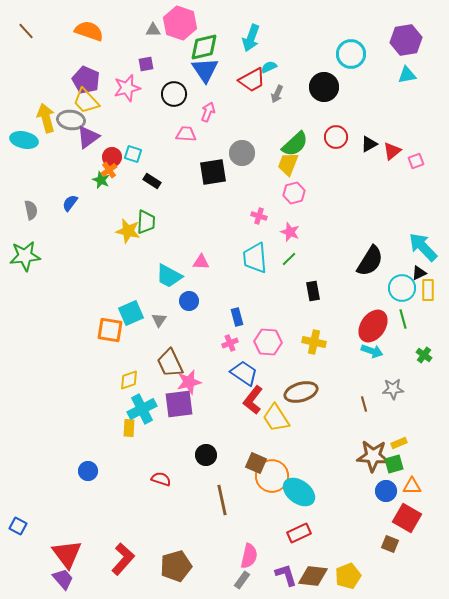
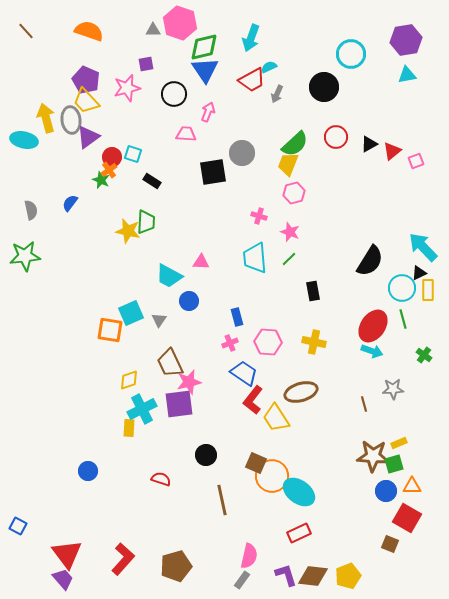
gray ellipse at (71, 120): rotated 76 degrees clockwise
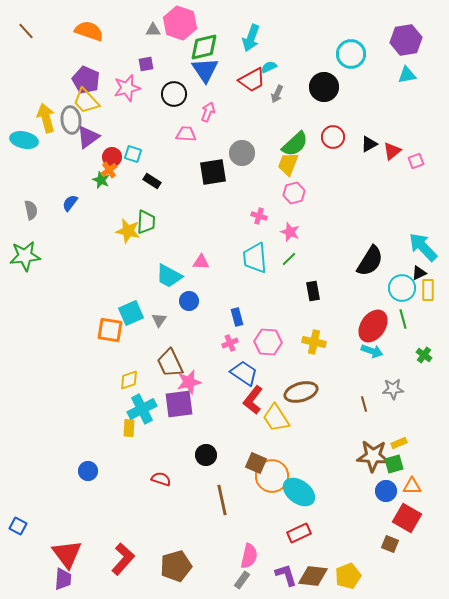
red circle at (336, 137): moved 3 px left
purple trapezoid at (63, 579): rotated 45 degrees clockwise
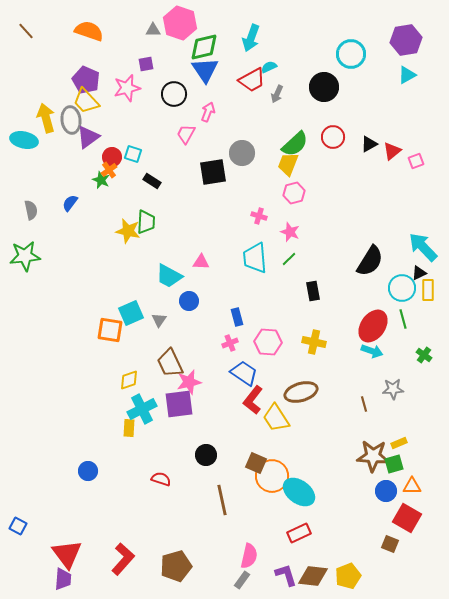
cyan triangle at (407, 75): rotated 18 degrees counterclockwise
pink trapezoid at (186, 134): rotated 65 degrees counterclockwise
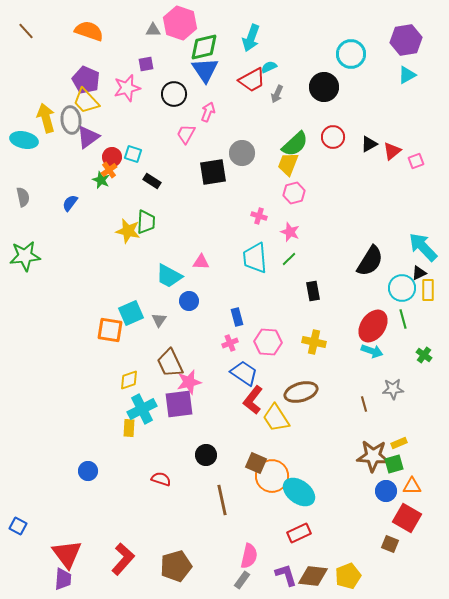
gray semicircle at (31, 210): moved 8 px left, 13 px up
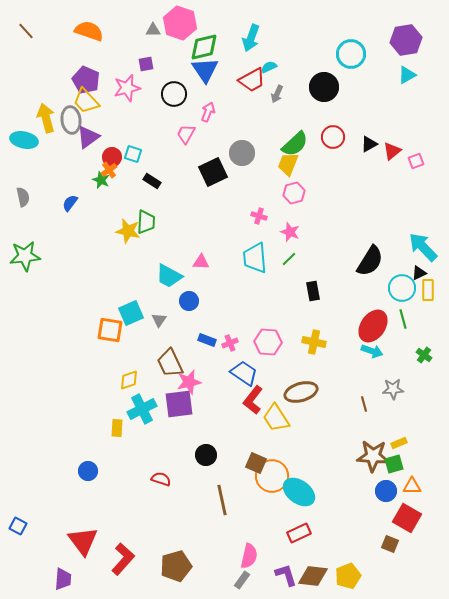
black square at (213, 172): rotated 16 degrees counterclockwise
blue rectangle at (237, 317): moved 30 px left, 23 px down; rotated 54 degrees counterclockwise
yellow rectangle at (129, 428): moved 12 px left
red triangle at (67, 554): moved 16 px right, 13 px up
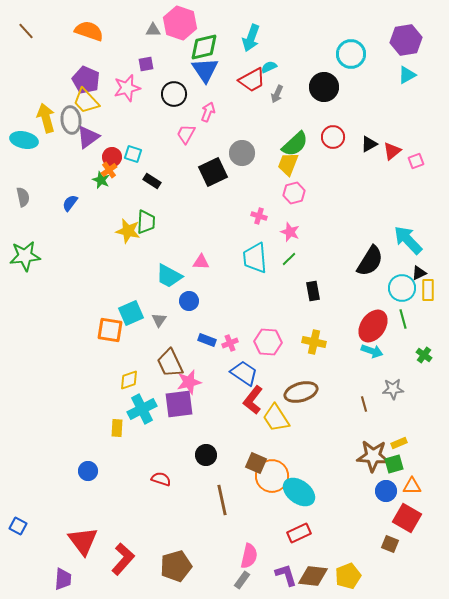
cyan arrow at (423, 247): moved 15 px left, 7 px up
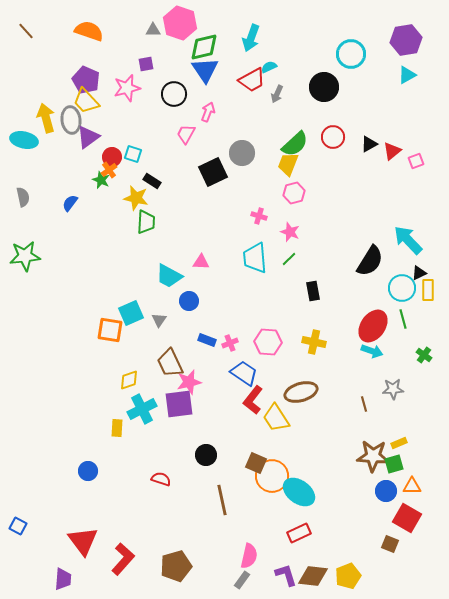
yellow star at (128, 231): moved 8 px right, 33 px up
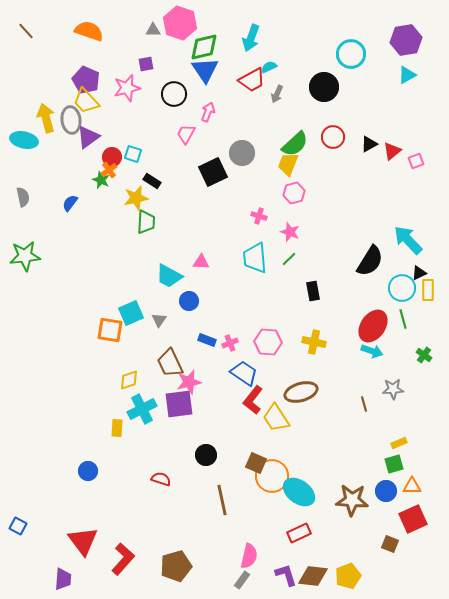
yellow star at (136, 198): rotated 25 degrees counterclockwise
brown star at (373, 456): moved 21 px left, 44 px down
red square at (407, 518): moved 6 px right, 1 px down; rotated 36 degrees clockwise
